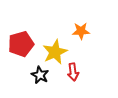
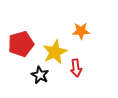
red arrow: moved 3 px right, 4 px up
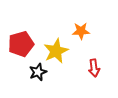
yellow star: moved 1 px right, 1 px up
red arrow: moved 18 px right
black star: moved 2 px left, 3 px up; rotated 24 degrees clockwise
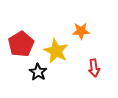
red pentagon: rotated 15 degrees counterclockwise
yellow star: rotated 20 degrees counterclockwise
black star: rotated 18 degrees counterclockwise
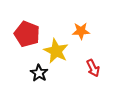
red pentagon: moved 6 px right, 10 px up; rotated 20 degrees counterclockwise
red arrow: moved 1 px left; rotated 18 degrees counterclockwise
black star: moved 1 px right, 1 px down
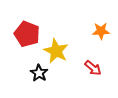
orange star: moved 20 px right
red arrow: rotated 24 degrees counterclockwise
